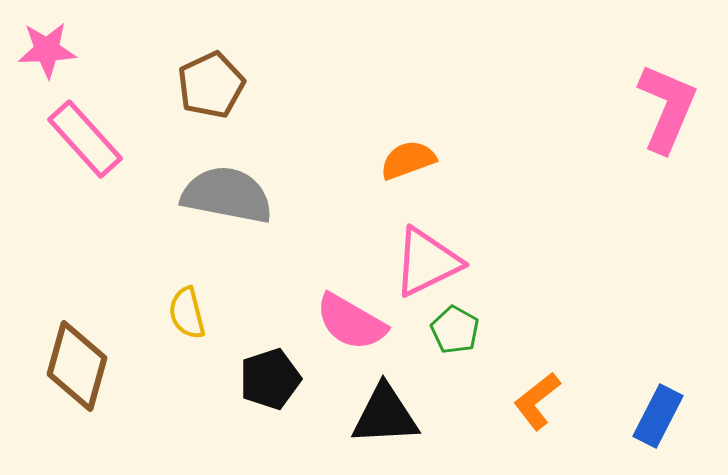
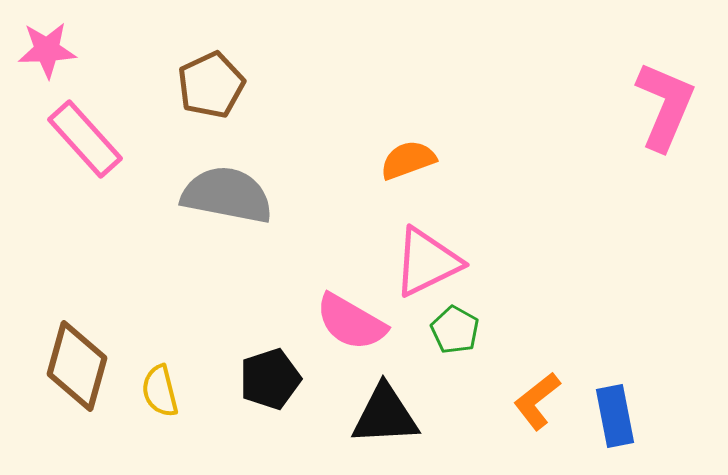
pink L-shape: moved 2 px left, 2 px up
yellow semicircle: moved 27 px left, 78 px down
blue rectangle: moved 43 px left; rotated 38 degrees counterclockwise
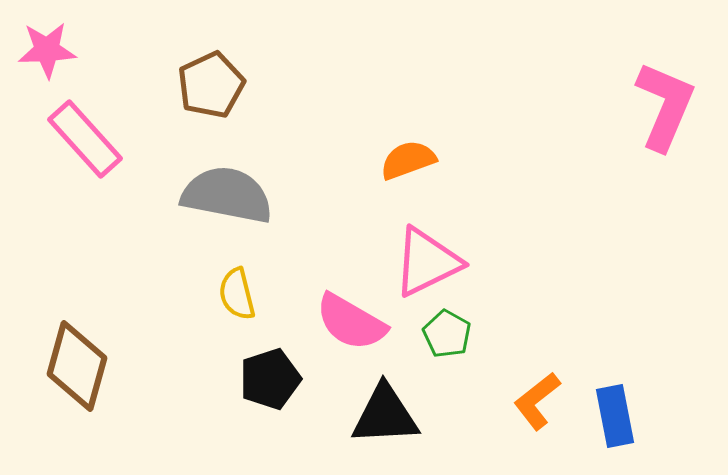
green pentagon: moved 8 px left, 4 px down
yellow semicircle: moved 77 px right, 97 px up
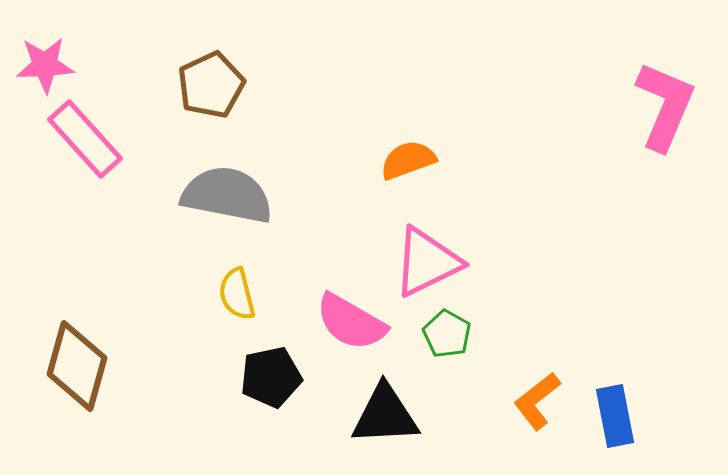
pink star: moved 2 px left, 15 px down
black pentagon: moved 1 px right, 2 px up; rotated 6 degrees clockwise
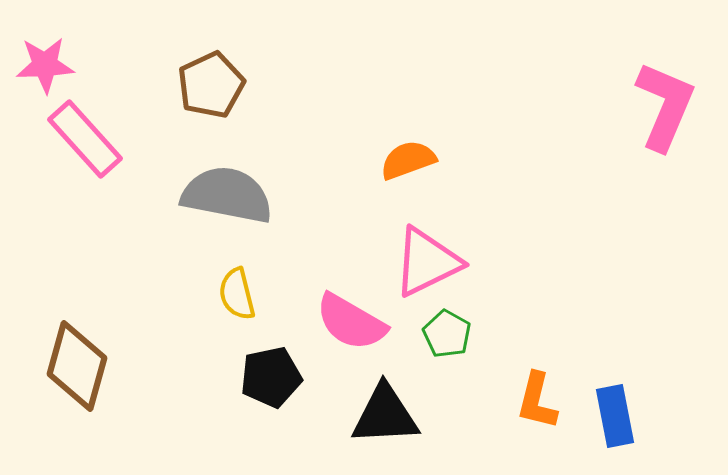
orange L-shape: rotated 38 degrees counterclockwise
